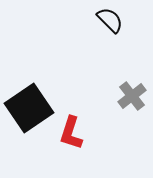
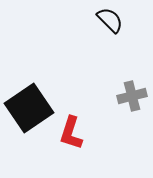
gray cross: rotated 24 degrees clockwise
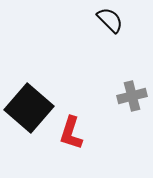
black square: rotated 15 degrees counterclockwise
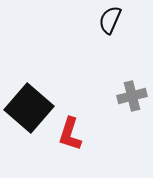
black semicircle: rotated 112 degrees counterclockwise
red L-shape: moved 1 px left, 1 px down
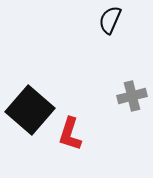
black square: moved 1 px right, 2 px down
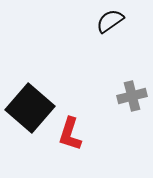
black semicircle: moved 1 px down; rotated 32 degrees clockwise
black square: moved 2 px up
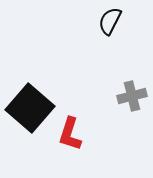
black semicircle: rotated 28 degrees counterclockwise
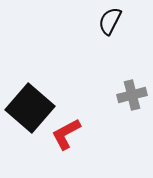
gray cross: moved 1 px up
red L-shape: moved 4 px left; rotated 44 degrees clockwise
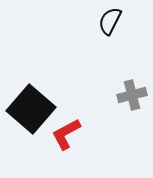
black square: moved 1 px right, 1 px down
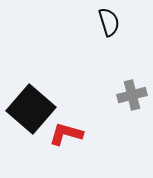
black semicircle: moved 1 px left, 1 px down; rotated 136 degrees clockwise
red L-shape: rotated 44 degrees clockwise
